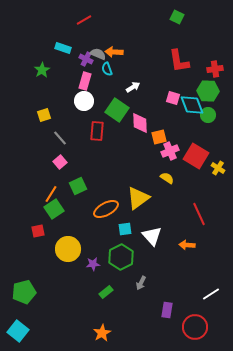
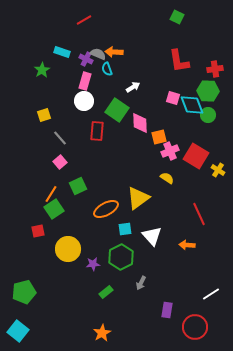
cyan rectangle at (63, 48): moved 1 px left, 4 px down
yellow cross at (218, 168): moved 2 px down
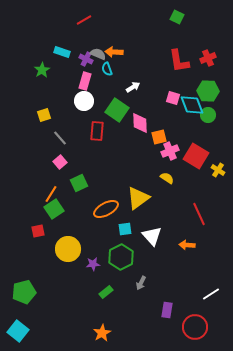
red cross at (215, 69): moved 7 px left, 11 px up; rotated 14 degrees counterclockwise
green square at (78, 186): moved 1 px right, 3 px up
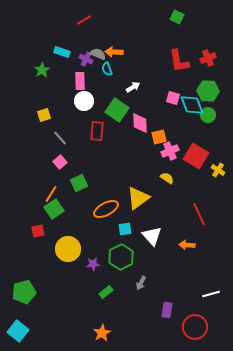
pink rectangle at (85, 81): moved 5 px left; rotated 18 degrees counterclockwise
white line at (211, 294): rotated 18 degrees clockwise
